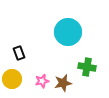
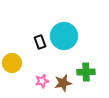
cyan circle: moved 4 px left, 4 px down
black rectangle: moved 21 px right, 11 px up
green cross: moved 1 px left, 5 px down; rotated 12 degrees counterclockwise
yellow circle: moved 16 px up
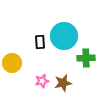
black rectangle: rotated 16 degrees clockwise
green cross: moved 14 px up
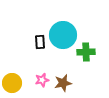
cyan circle: moved 1 px left, 1 px up
green cross: moved 6 px up
yellow circle: moved 20 px down
pink star: moved 1 px up
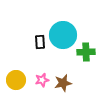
yellow circle: moved 4 px right, 3 px up
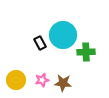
black rectangle: moved 1 px down; rotated 24 degrees counterclockwise
brown star: rotated 18 degrees clockwise
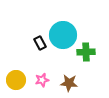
brown star: moved 6 px right
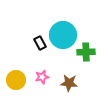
pink star: moved 3 px up
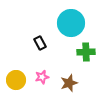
cyan circle: moved 8 px right, 12 px up
brown star: rotated 24 degrees counterclockwise
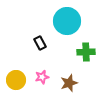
cyan circle: moved 4 px left, 2 px up
